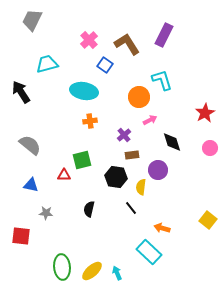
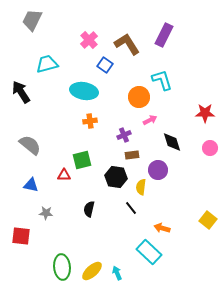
red star: rotated 30 degrees clockwise
purple cross: rotated 16 degrees clockwise
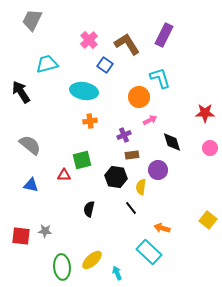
cyan L-shape: moved 2 px left, 2 px up
gray star: moved 1 px left, 18 px down
yellow ellipse: moved 11 px up
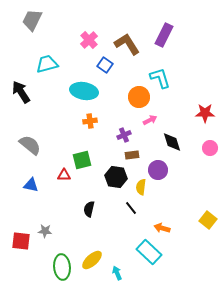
red square: moved 5 px down
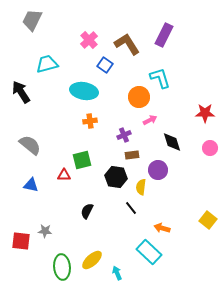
black semicircle: moved 2 px left, 2 px down; rotated 14 degrees clockwise
